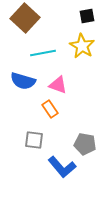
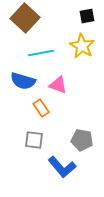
cyan line: moved 2 px left
orange rectangle: moved 9 px left, 1 px up
gray pentagon: moved 3 px left, 4 px up
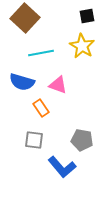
blue semicircle: moved 1 px left, 1 px down
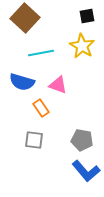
blue L-shape: moved 24 px right, 4 px down
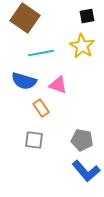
brown square: rotated 8 degrees counterclockwise
blue semicircle: moved 2 px right, 1 px up
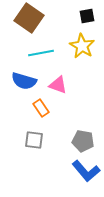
brown square: moved 4 px right
gray pentagon: moved 1 px right, 1 px down
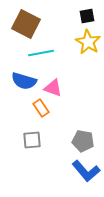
brown square: moved 3 px left, 6 px down; rotated 8 degrees counterclockwise
yellow star: moved 6 px right, 4 px up
pink triangle: moved 5 px left, 3 px down
gray square: moved 2 px left; rotated 12 degrees counterclockwise
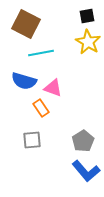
gray pentagon: rotated 30 degrees clockwise
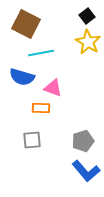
black square: rotated 28 degrees counterclockwise
blue semicircle: moved 2 px left, 4 px up
orange rectangle: rotated 54 degrees counterclockwise
gray pentagon: rotated 15 degrees clockwise
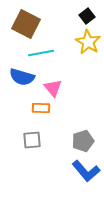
pink triangle: rotated 30 degrees clockwise
